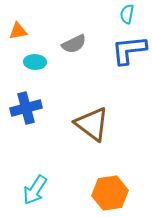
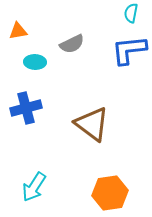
cyan semicircle: moved 4 px right, 1 px up
gray semicircle: moved 2 px left
cyan arrow: moved 1 px left, 3 px up
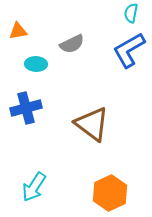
blue L-shape: rotated 24 degrees counterclockwise
cyan ellipse: moved 1 px right, 2 px down
orange hexagon: rotated 16 degrees counterclockwise
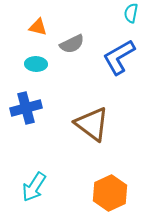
orange triangle: moved 20 px right, 4 px up; rotated 24 degrees clockwise
blue L-shape: moved 10 px left, 7 px down
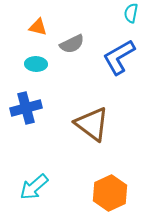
cyan arrow: rotated 16 degrees clockwise
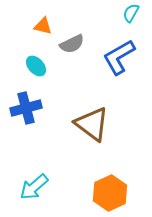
cyan semicircle: rotated 18 degrees clockwise
orange triangle: moved 5 px right, 1 px up
cyan ellipse: moved 2 px down; rotated 45 degrees clockwise
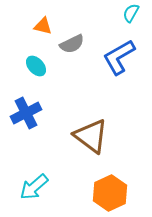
blue cross: moved 5 px down; rotated 12 degrees counterclockwise
brown triangle: moved 1 px left, 12 px down
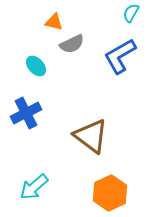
orange triangle: moved 11 px right, 4 px up
blue L-shape: moved 1 px right, 1 px up
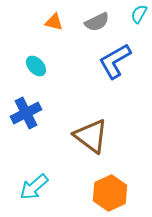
cyan semicircle: moved 8 px right, 1 px down
gray semicircle: moved 25 px right, 22 px up
blue L-shape: moved 5 px left, 5 px down
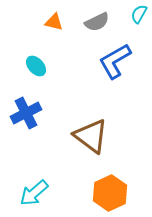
cyan arrow: moved 6 px down
